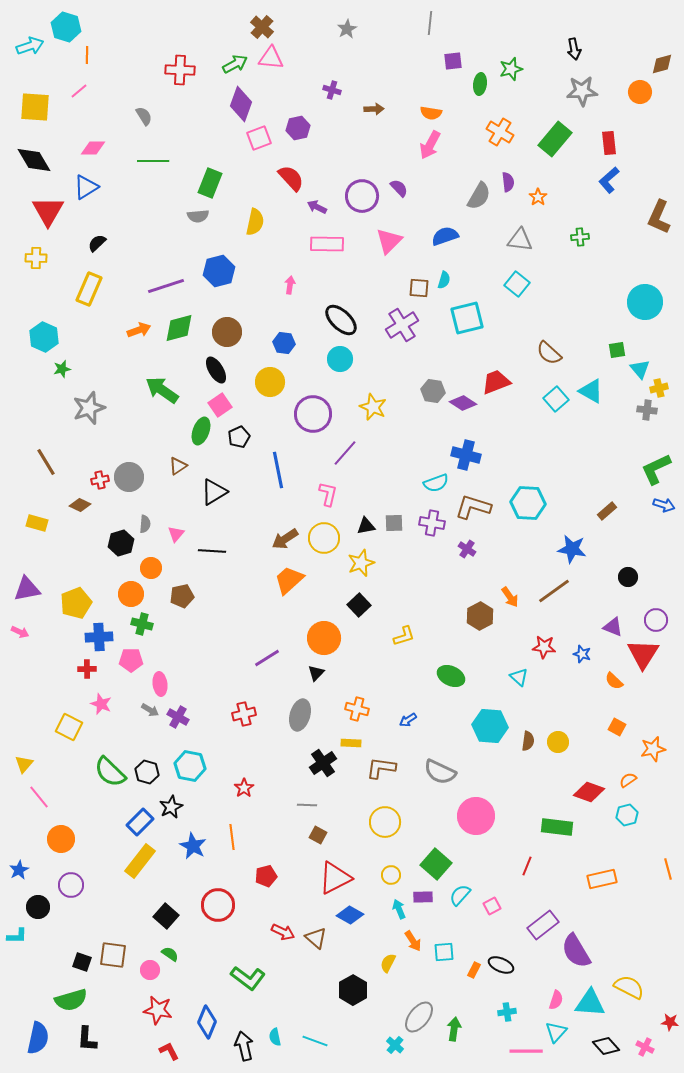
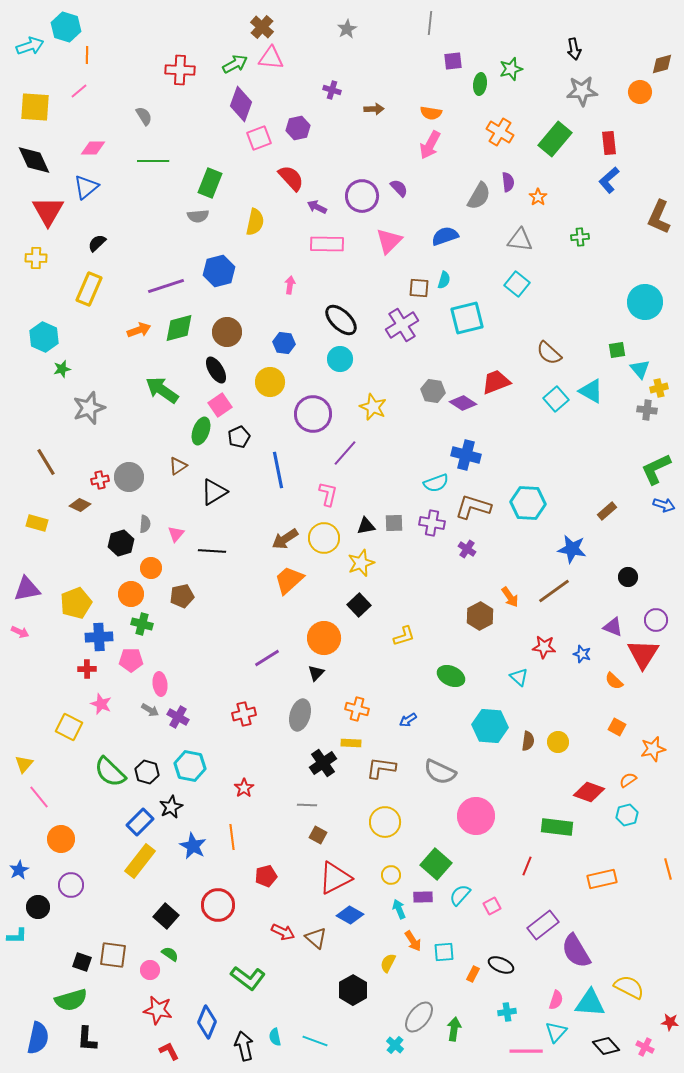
black diamond at (34, 160): rotated 6 degrees clockwise
blue triangle at (86, 187): rotated 8 degrees counterclockwise
orange rectangle at (474, 970): moved 1 px left, 4 px down
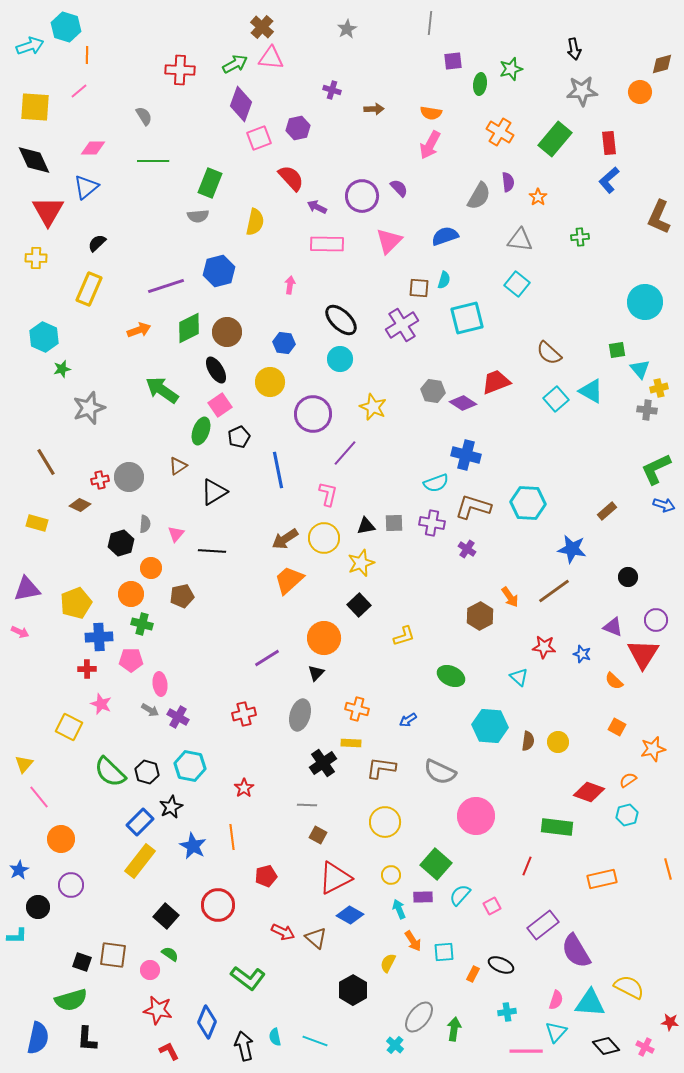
green diamond at (179, 328): moved 10 px right; rotated 12 degrees counterclockwise
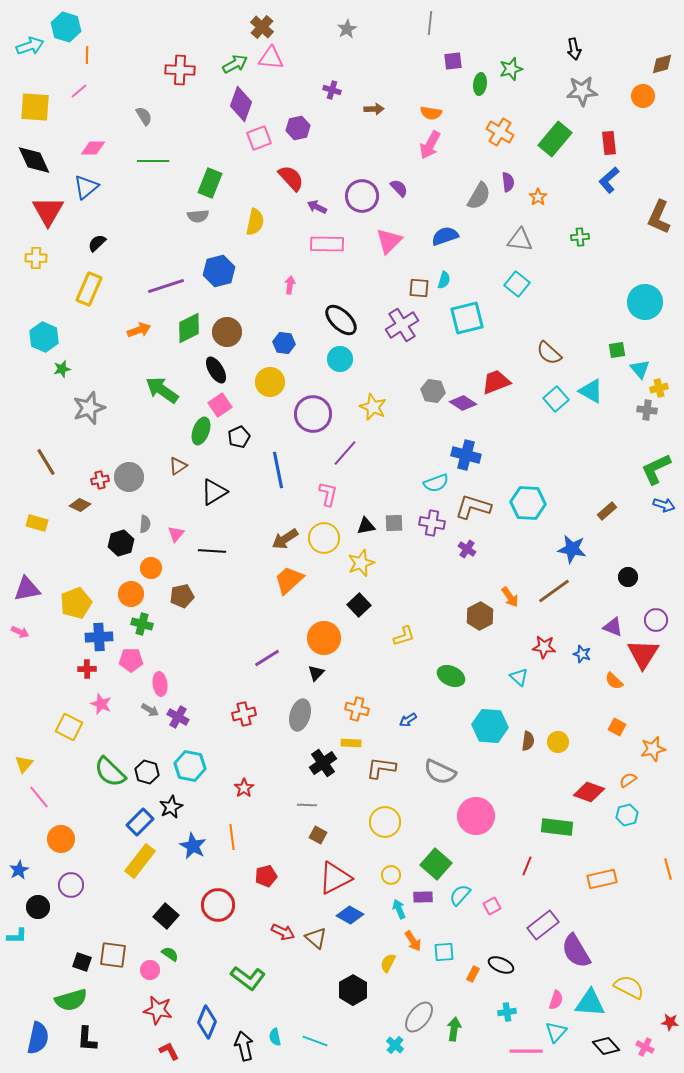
orange circle at (640, 92): moved 3 px right, 4 px down
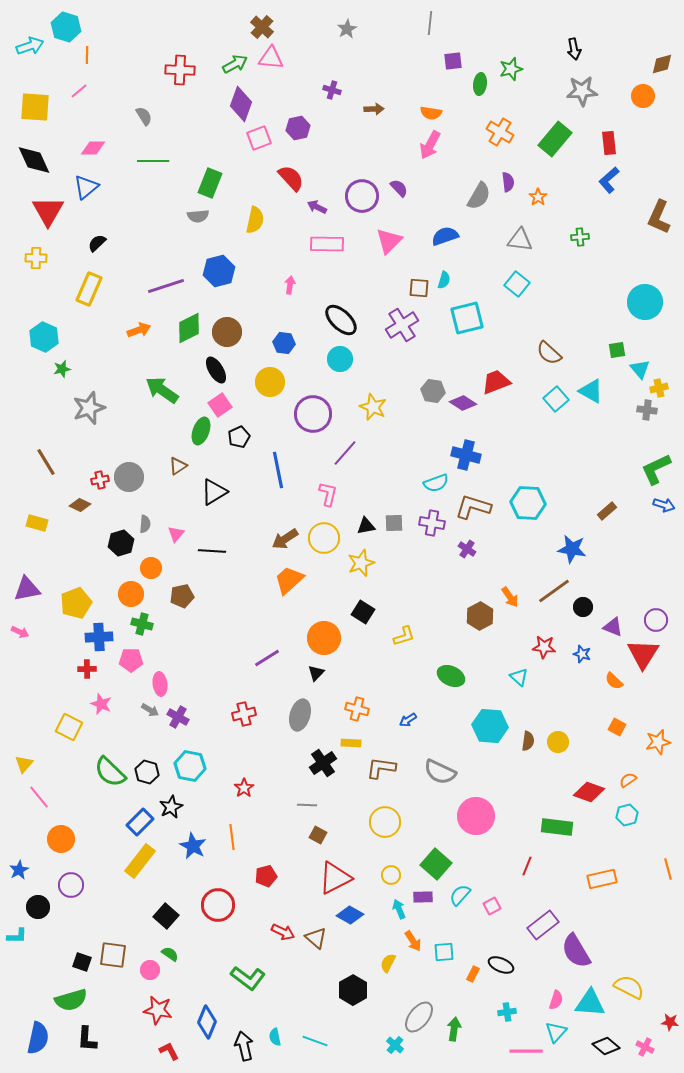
yellow semicircle at (255, 222): moved 2 px up
black circle at (628, 577): moved 45 px left, 30 px down
black square at (359, 605): moved 4 px right, 7 px down; rotated 15 degrees counterclockwise
orange star at (653, 749): moved 5 px right, 7 px up
black diamond at (606, 1046): rotated 8 degrees counterclockwise
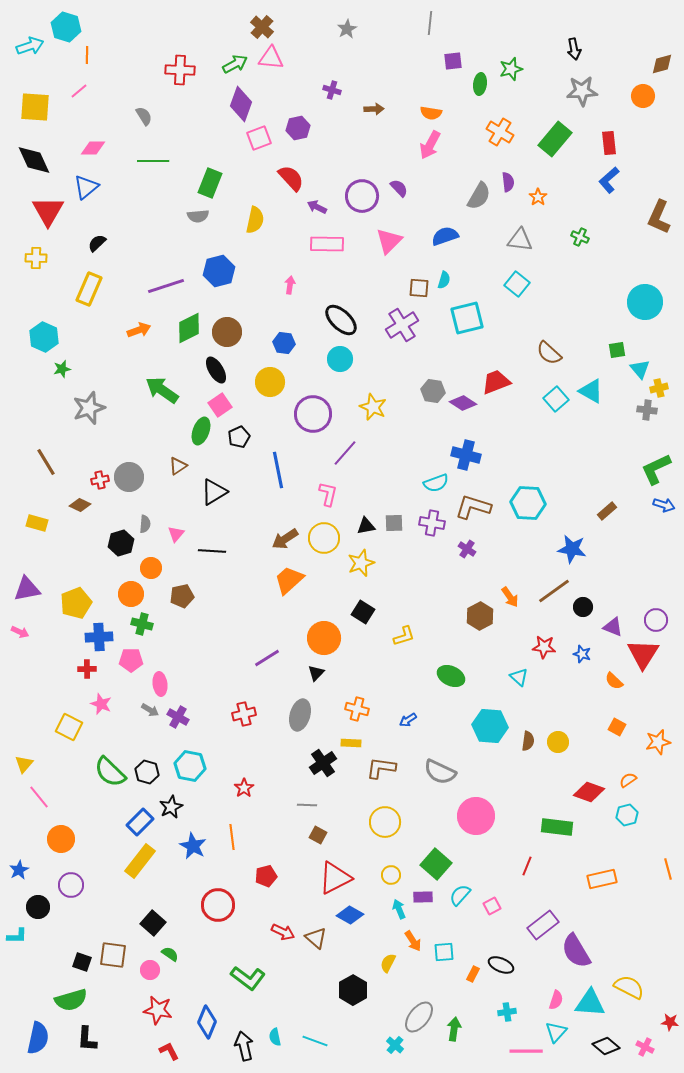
green cross at (580, 237): rotated 30 degrees clockwise
black square at (166, 916): moved 13 px left, 7 px down
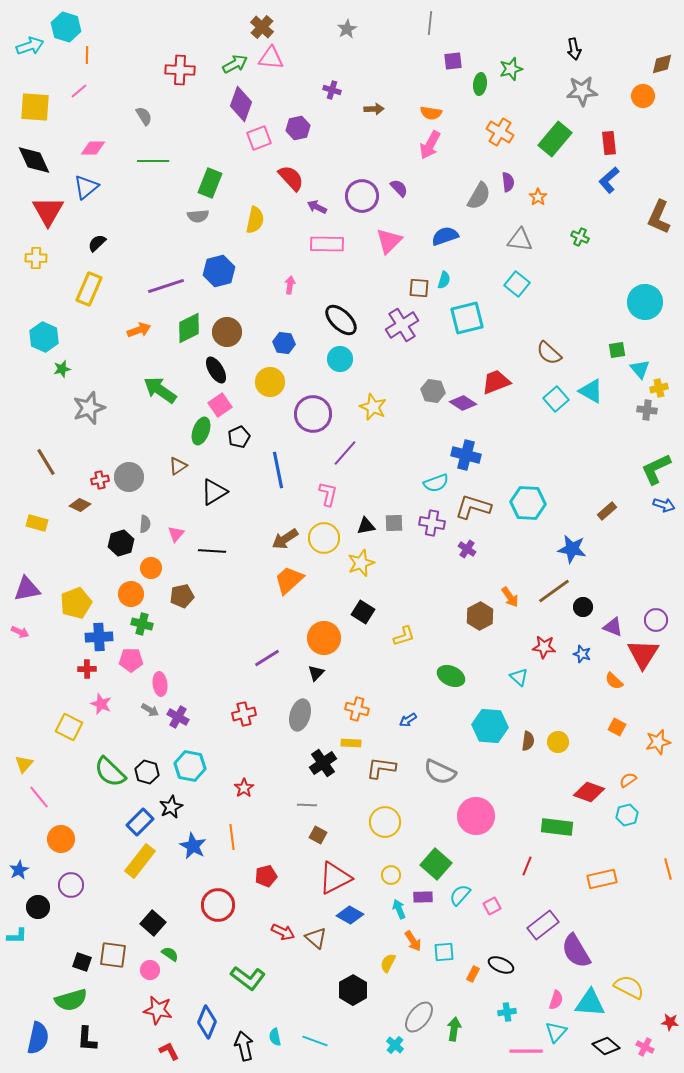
green arrow at (162, 390): moved 2 px left
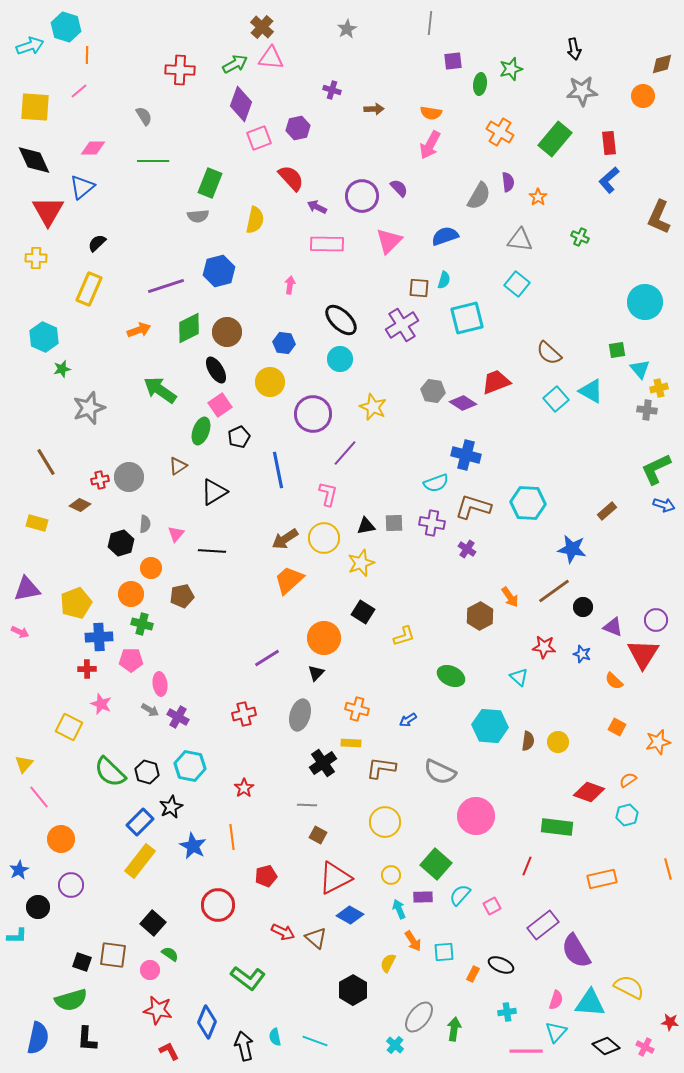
blue triangle at (86, 187): moved 4 px left
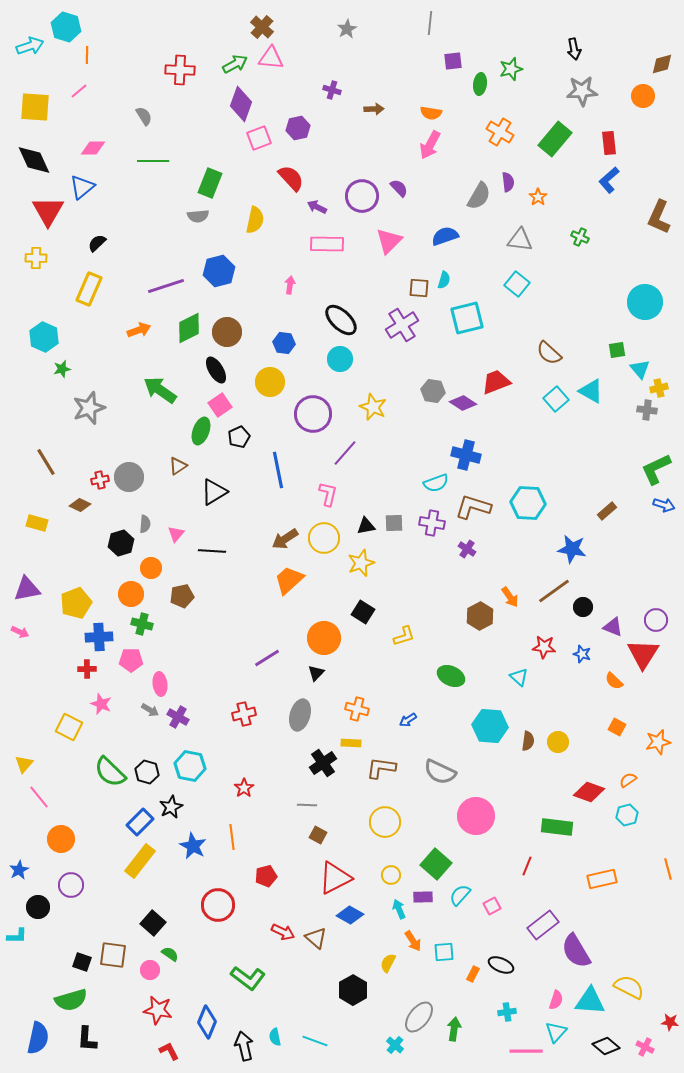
cyan triangle at (590, 1003): moved 2 px up
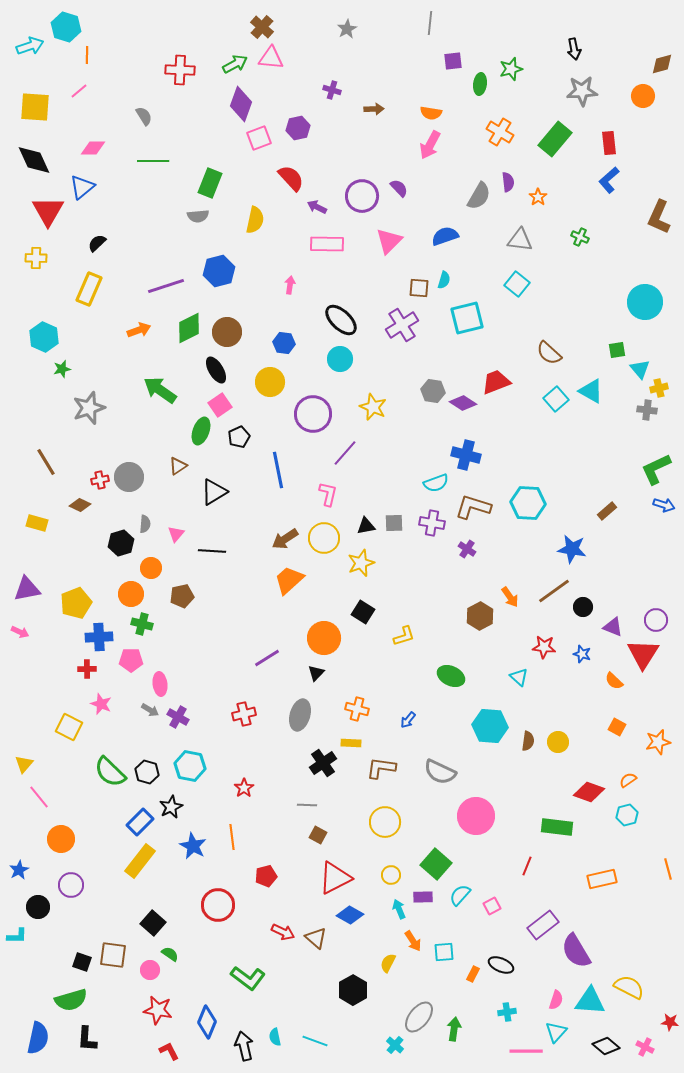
blue arrow at (408, 720): rotated 18 degrees counterclockwise
